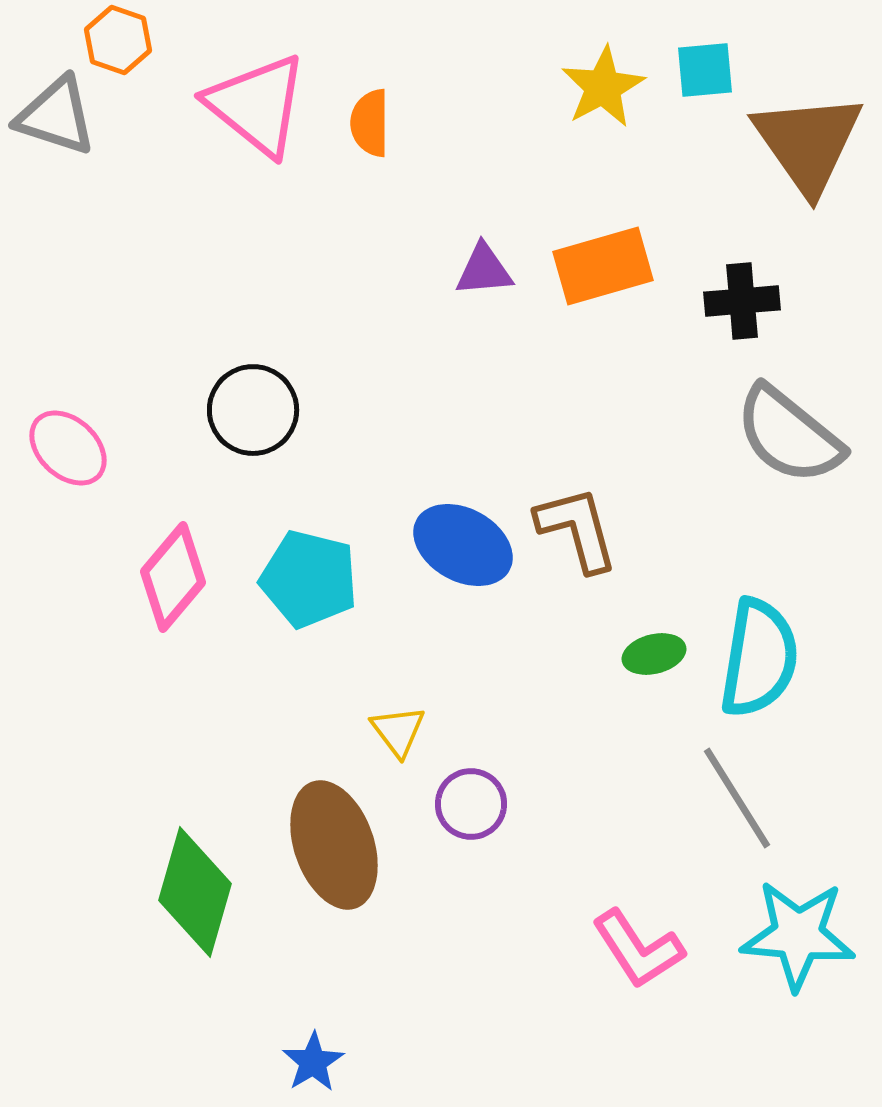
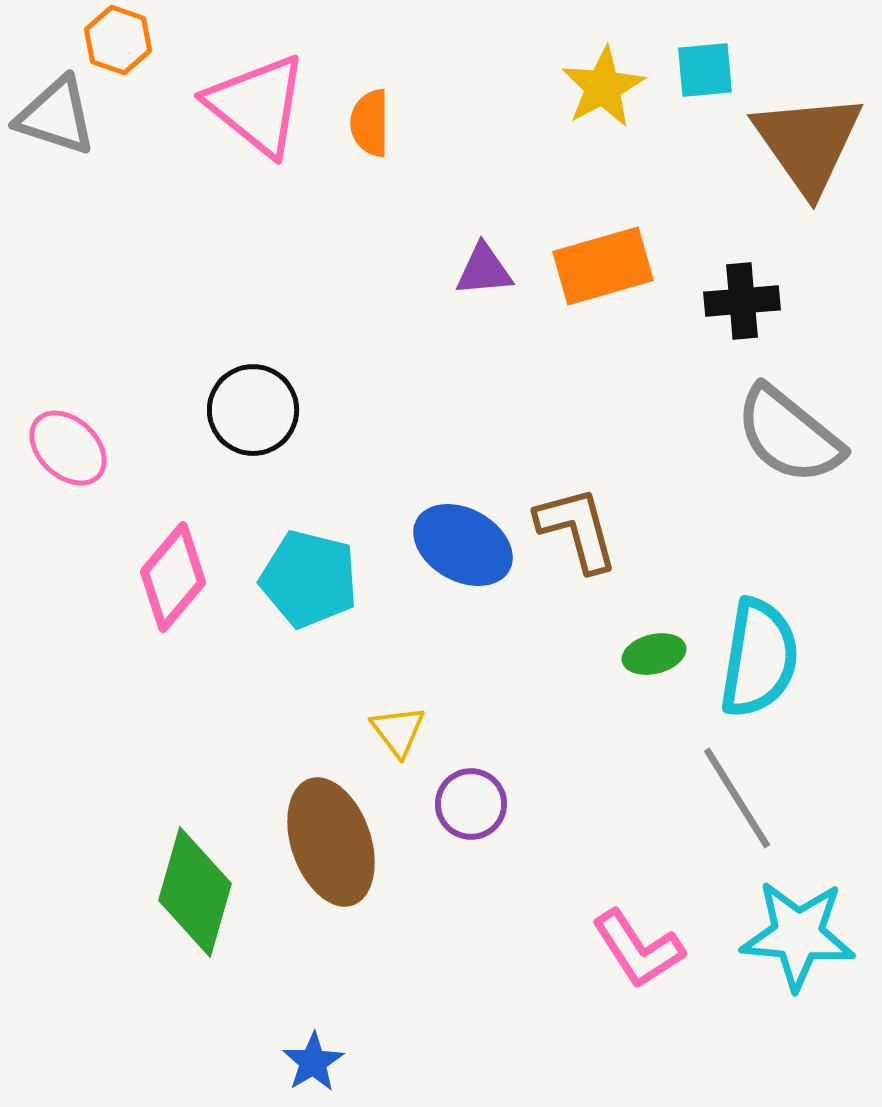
brown ellipse: moved 3 px left, 3 px up
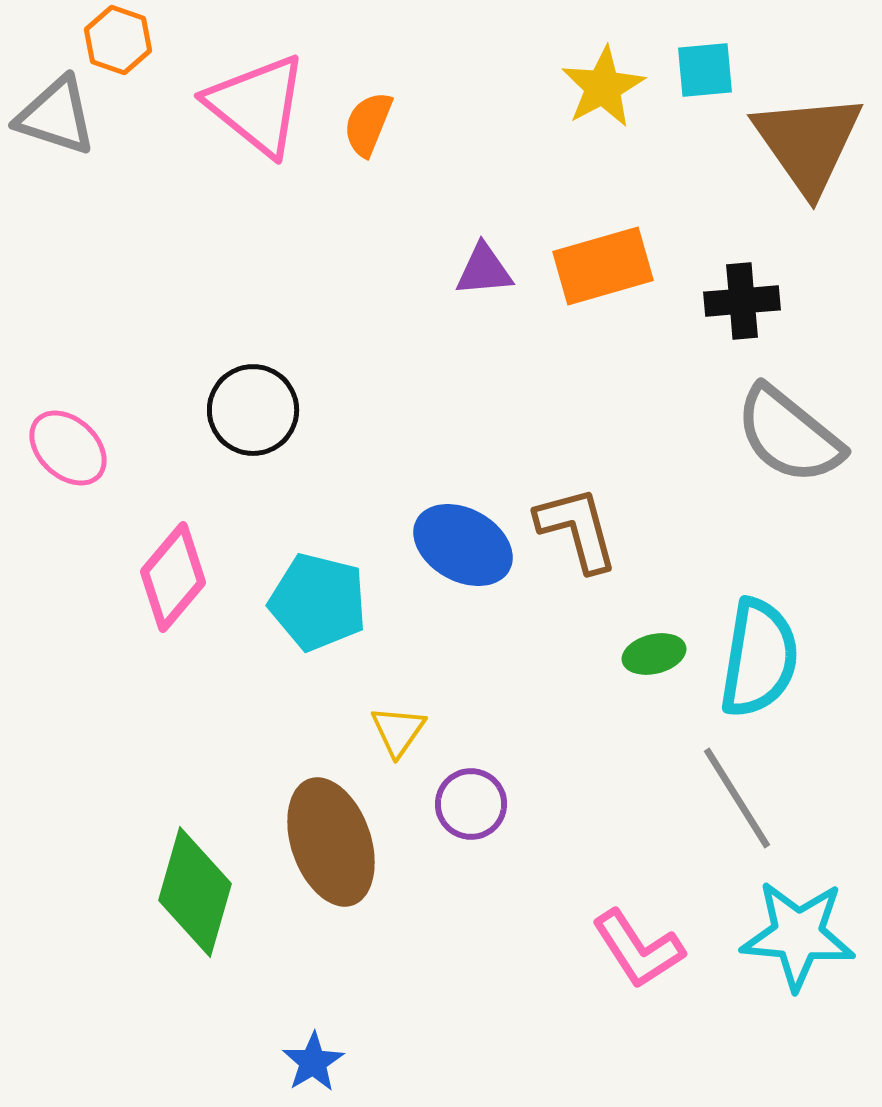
orange semicircle: moved 2 px left, 1 px down; rotated 22 degrees clockwise
cyan pentagon: moved 9 px right, 23 px down
yellow triangle: rotated 12 degrees clockwise
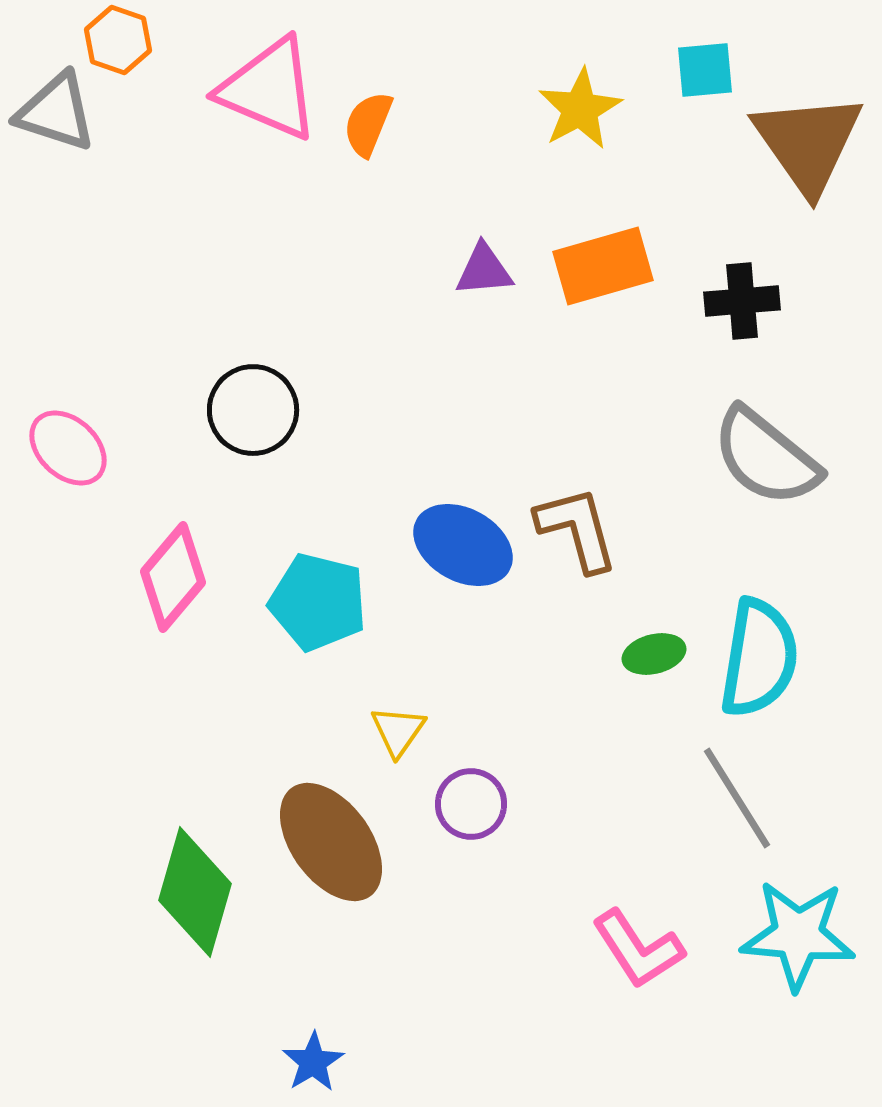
yellow star: moved 23 px left, 22 px down
pink triangle: moved 12 px right, 16 px up; rotated 16 degrees counterclockwise
gray triangle: moved 4 px up
gray semicircle: moved 23 px left, 22 px down
brown ellipse: rotated 17 degrees counterclockwise
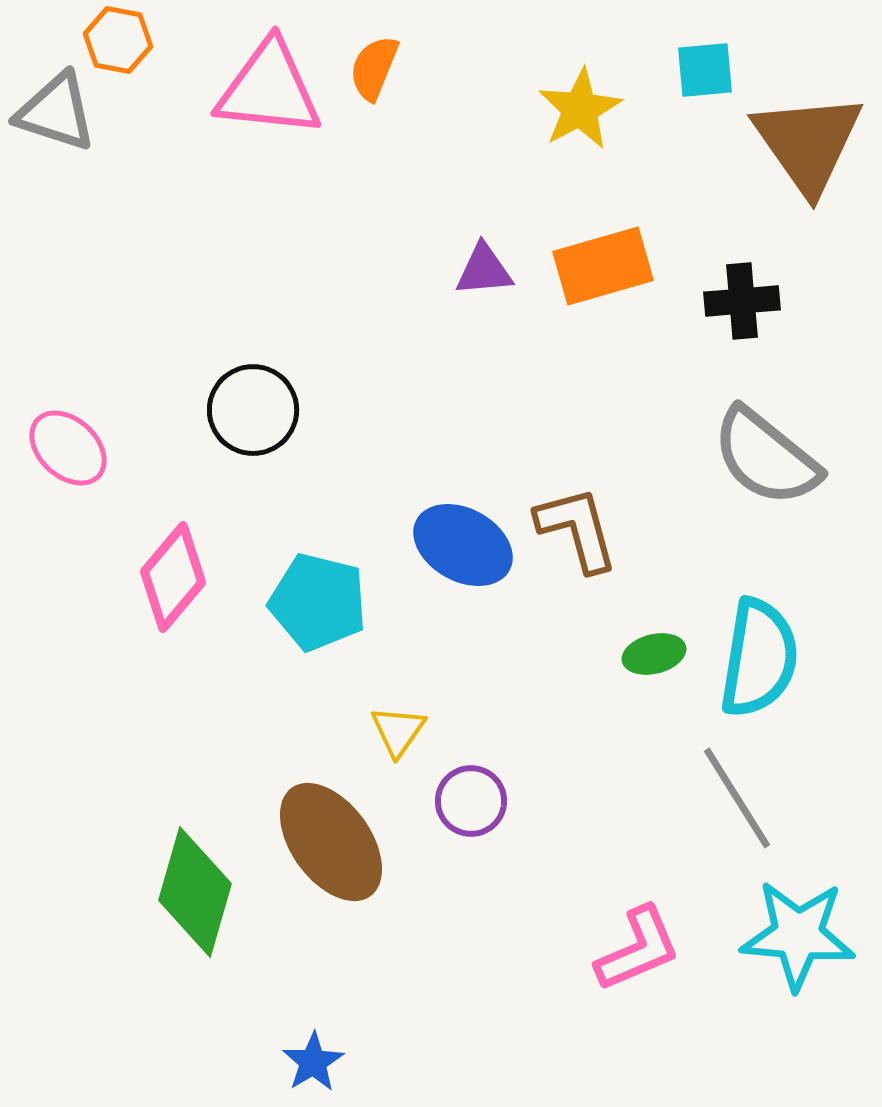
orange hexagon: rotated 8 degrees counterclockwise
pink triangle: rotated 17 degrees counterclockwise
orange semicircle: moved 6 px right, 56 px up
purple circle: moved 3 px up
pink L-shape: rotated 80 degrees counterclockwise
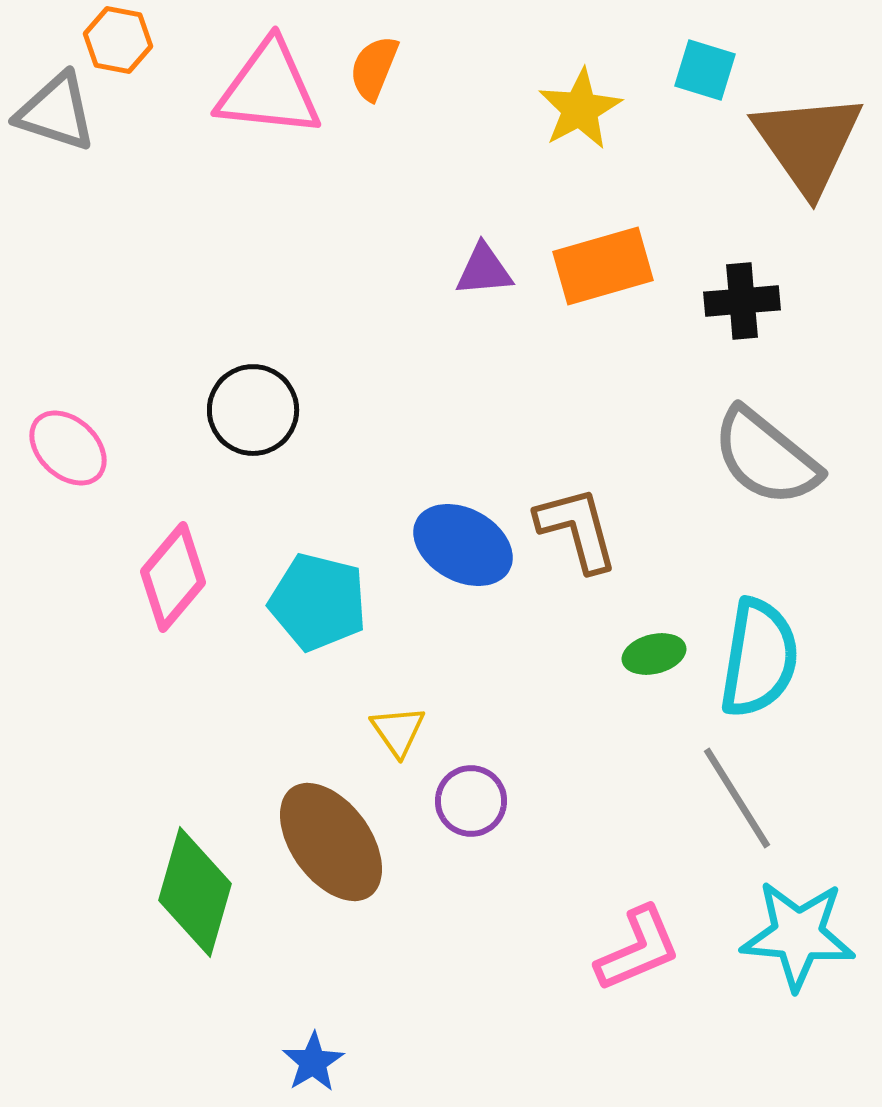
cyan square: rotated 22 degrees clockwise
yellow triangle: rotated 10 degrees counterclockwise
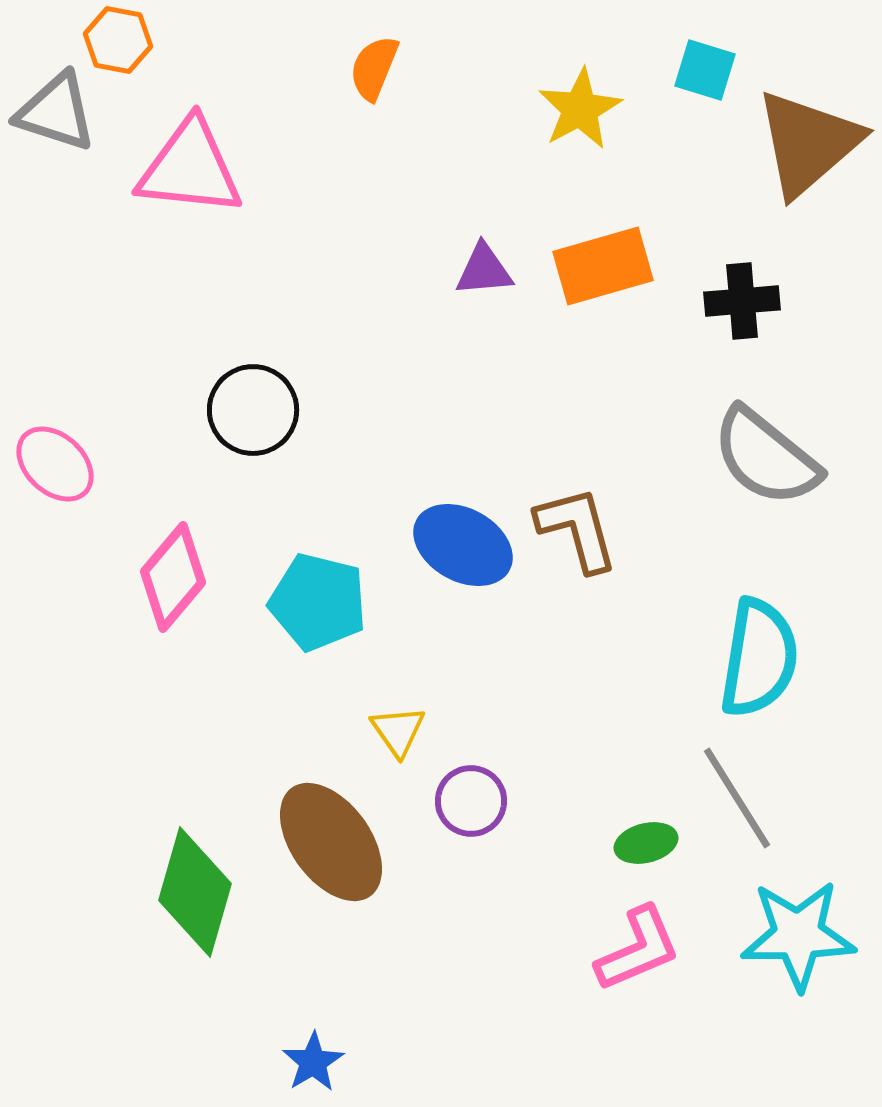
pink triangle: moved 79 px left, 79 px down
brown triangle: rotated 24 degrees clockwise
pink ellipse: moved 13 px left, 16 px down
green ellipse: moved 8 px left, 189 px down
cyan star: rotated 6 degrees counterclockwise
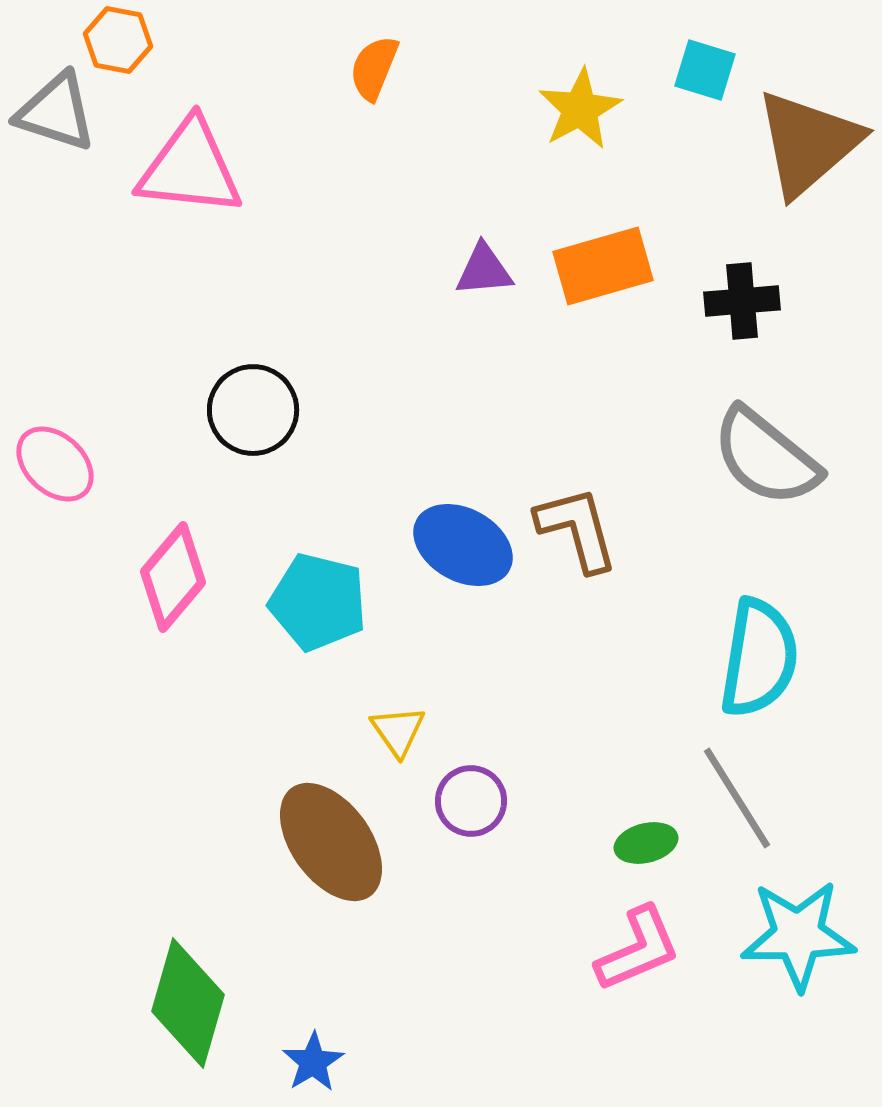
green diamond: moved 7 px left, 111 px down
